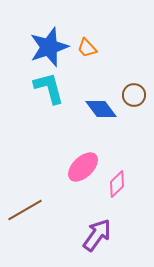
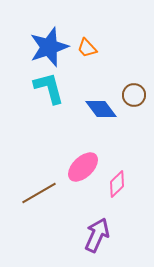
brown line: moved 14 px right, 17 px up
purple arrow: rotated 12 degrees counterclockwise
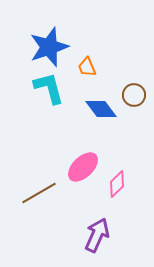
orange trapezoid: moved 19 px down; rotated 20 degrees clockwise
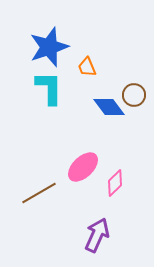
cyan L-shape: rotated 15 degrees clockwise
blue diamond: moved 8 px right, 2 px up
pink diamond: moved 2 px left, 1 px up
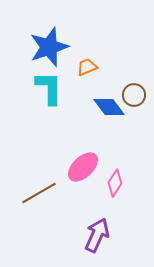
orange trapezoid: rotated 90 degrees clockwise
pink diamond: rotated 12 degrees counterclockwise
